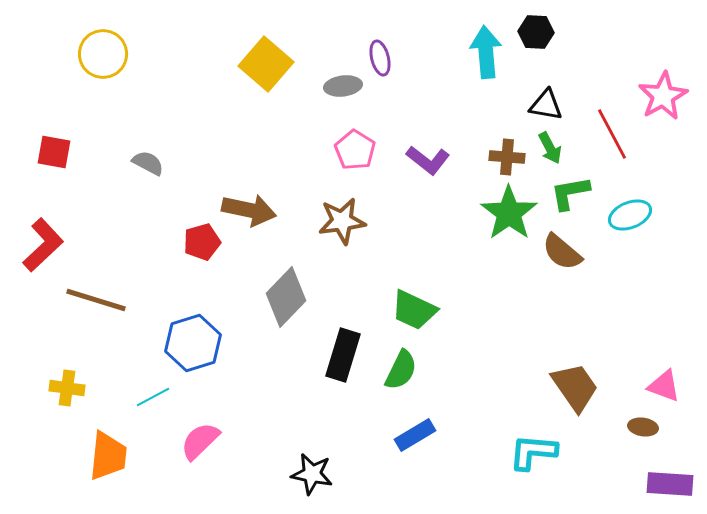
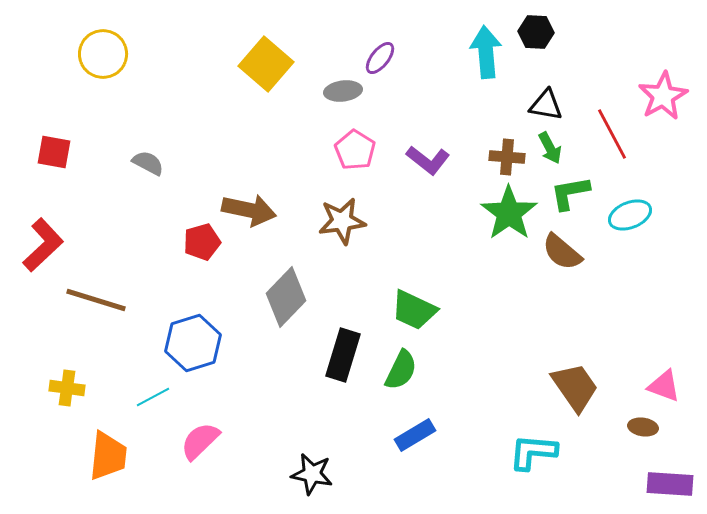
purple ellipse: rotated 52 degrees clockwise
gray ellipse: moved 5 px down
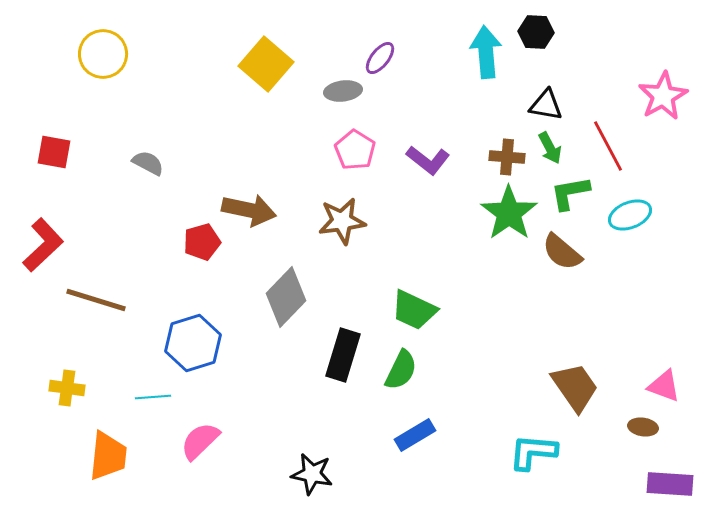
red line: moved 4 px left, 12 px down
cyan line: rotated 24 degrees clockwise
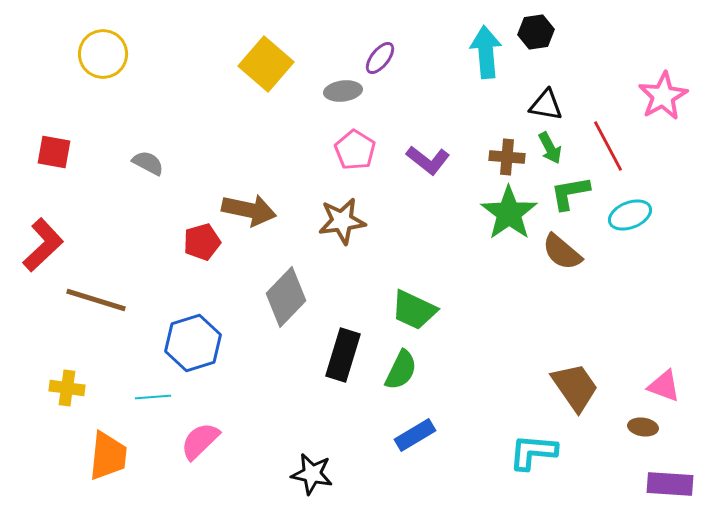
black hexagon: rotated 12 degrees counterclockwise
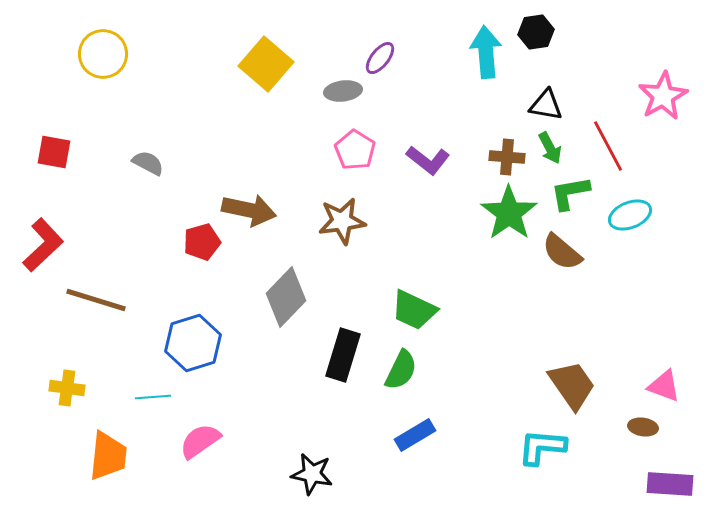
brown trapezoid: moved 3 px left, 2 px up
pink semicircle: rotated 9 degrees clockwise
cyan L-shape: moved 9 px right, 5 px up
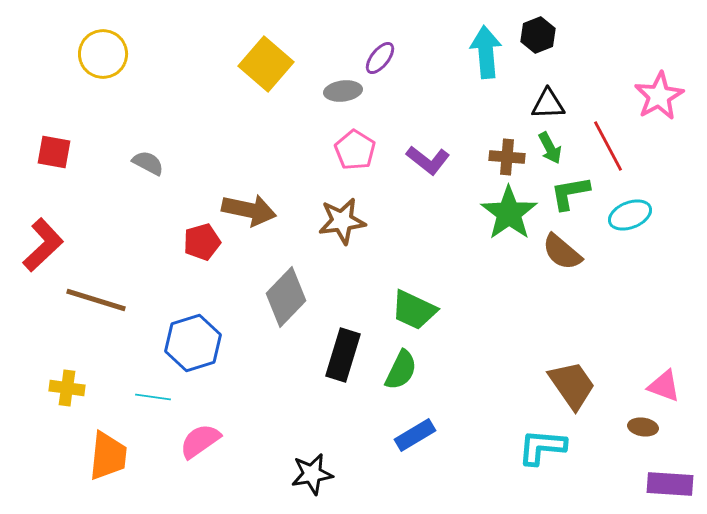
black hexagon: moved 2 px right, 3 px down; rotated 12 degrees counterclockwise
pink star: moved 4 px left
black triangle: moved 2 px right, 1 px up; rotated 12 degrees counterclockwise
cyan line: rotated 12 degrees clockwise
black star: rotated 21 degrees counterclockwise
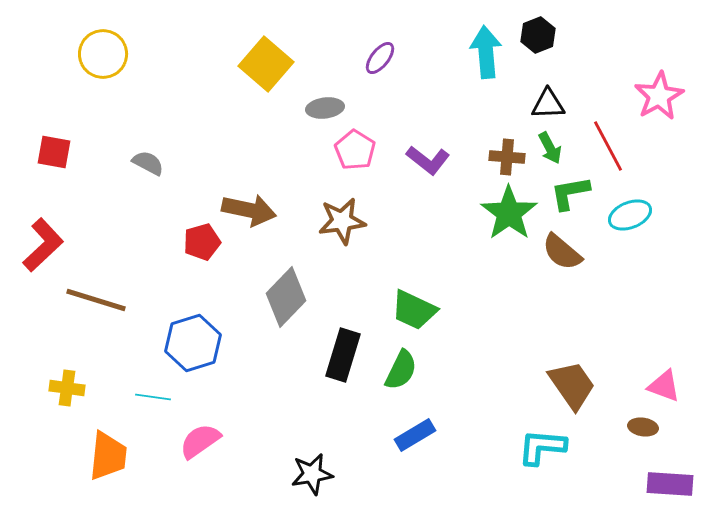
gray ellipse: moved 18 px left, 17 px down
